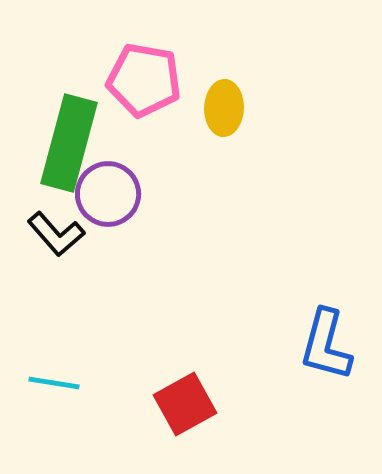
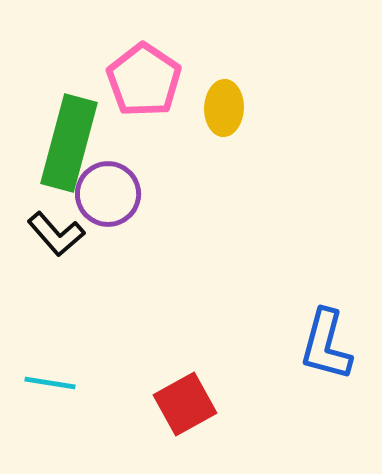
pink pentagon: rotated 24 degrees clockwise
cyan line: moved 4 px left
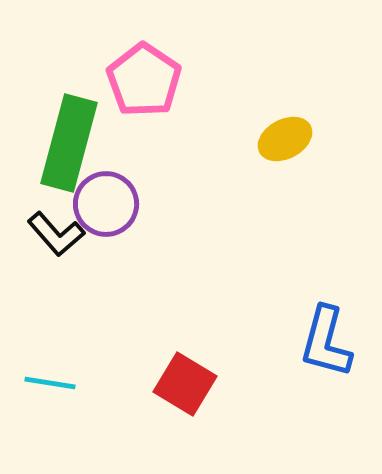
yellow ellipse: moved 61 px right, 31 px down; rotated 60 degrees clockwise
purple circle: moved 2 px left, 10 px down
blue L-shape: moved 3 px up
red square: moved 20 px up; rotated 30 degrees counterclockwise
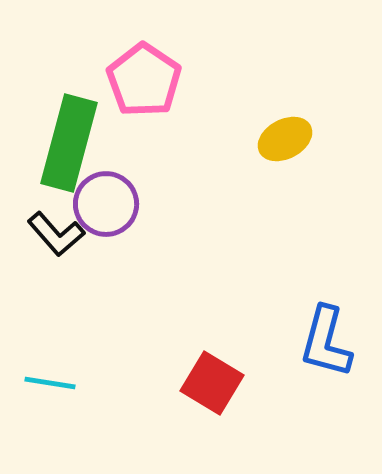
red square: moved 27 px right, 1 px up
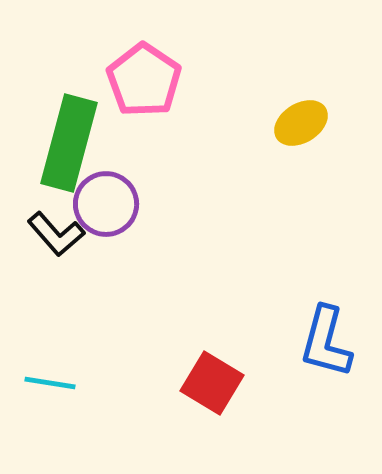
yellow ellipse: moved 16 px right, 16 px up; rotated 4 degrees counterclockwise
